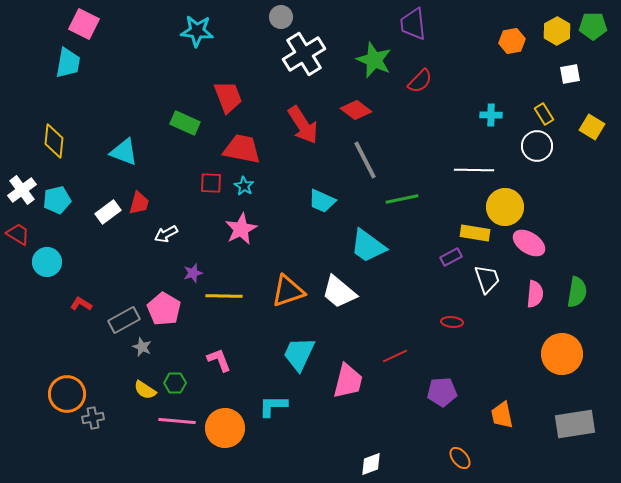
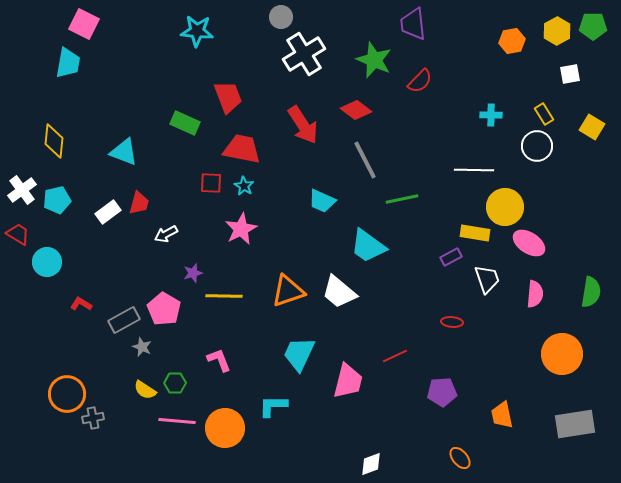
green semicircle at (577, 292): moved 14 px right
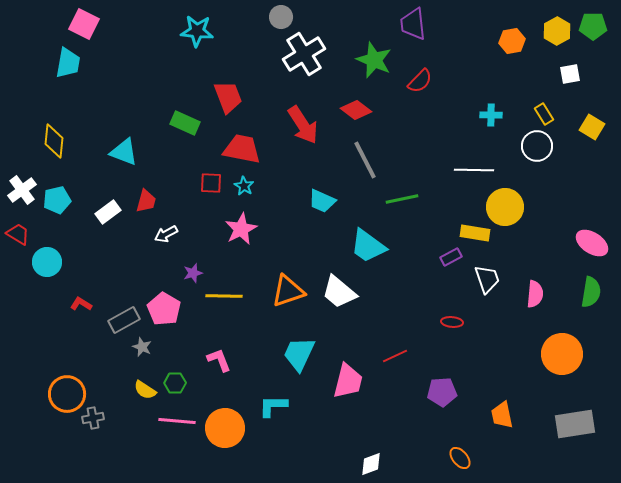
red trapezoid at (139, 203): moved 7 px right, 2 px up
pink ellipse at (529, 243): moved 63 px right
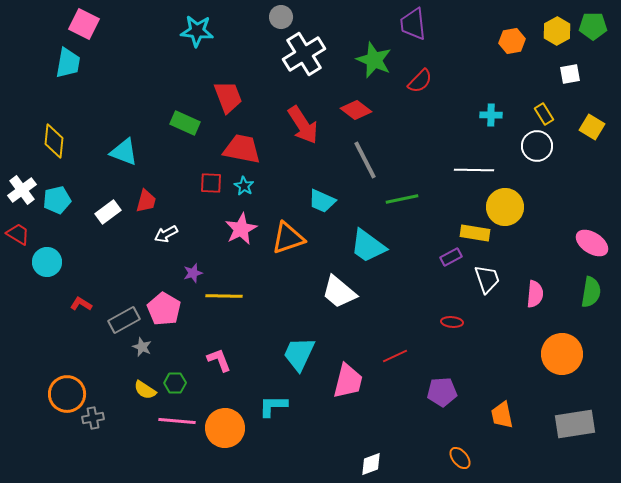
orange triangle at (288, 291): moved 53 px up
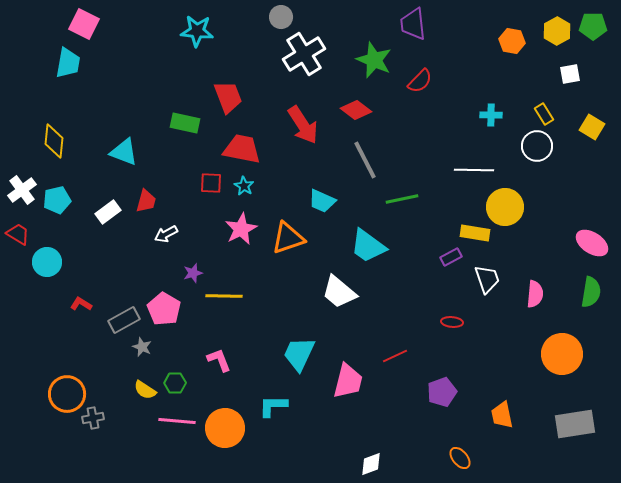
orange hexagon at (512, 41): rotated 20 degrees clockwise
green rectangle at (185, 123): rotated 12 degrees counterclockwise
purple pentagon at (442, 392): rotated 16 degrees counterclockwise
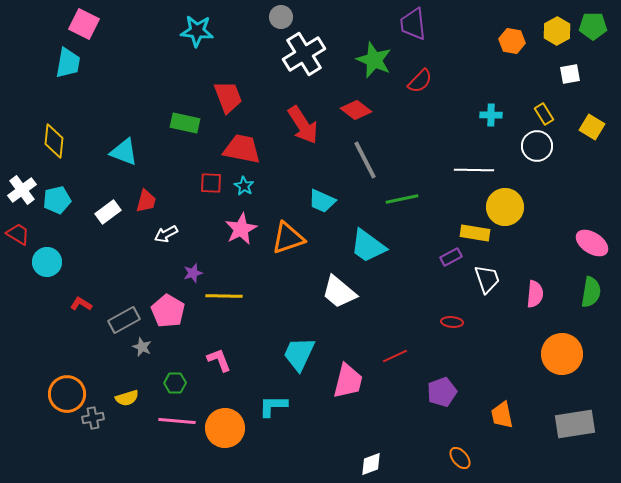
pink pentagon at (164, 309): moved 4 px right, 2 px down
yellow semicircle at (145, 390): moved 18 px left, 8 px down; rotated 50 degrees counterclockwise
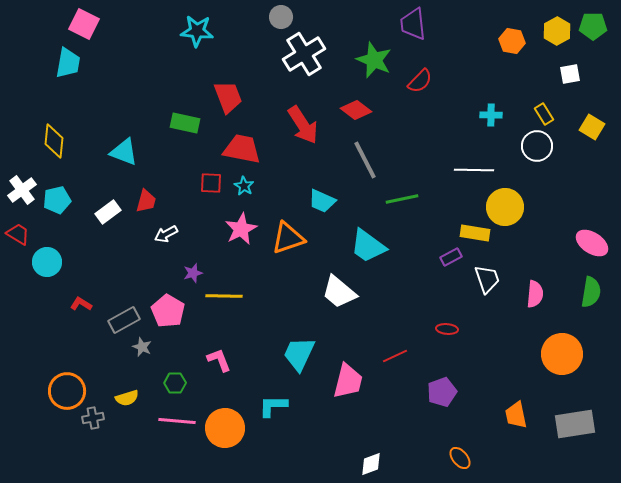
red ellipse at (452, 322): moved 5 px left, 7 px down
orange circle at (67, 394): moved 3 px up
orange trapezoid at (502, 415): moved 14 px right
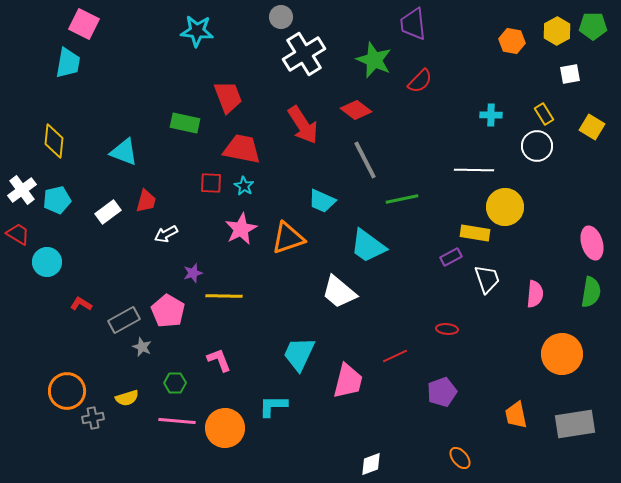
pink ellipse at (592, 243): rotated 40 degrees clockwise
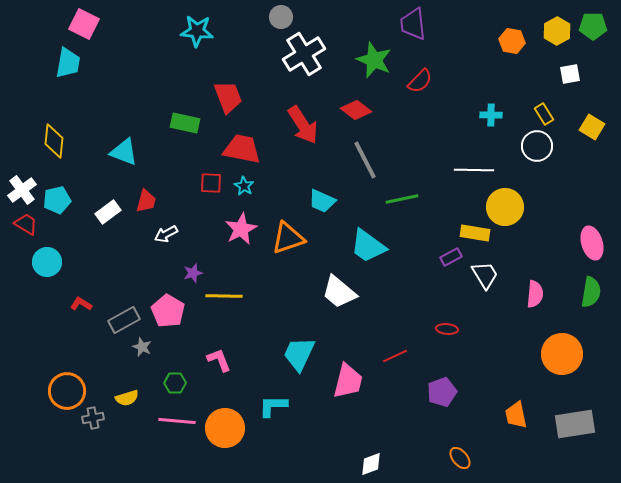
red trapezoid at (18, 234): moved 8 px right, 10 px up
white trapezoid at (487, 279): moved 2 px left, 4 px up; rotated 12 degrees counterclockwise
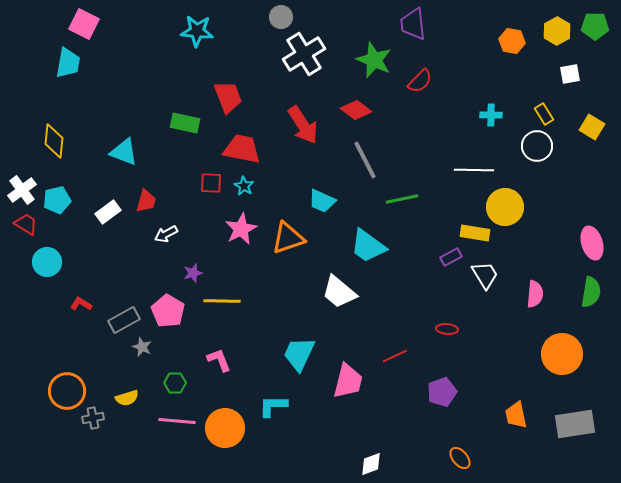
green pentagon at (593, 26): moved 2 px right
yellow line at (224, 296): moved 2 px left, 5 px down
